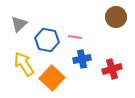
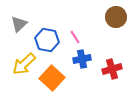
pink line: rotated 48 degrees clockwise
yellow arrow: rotated 100 degrees counterclockwise
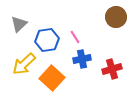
blue hexagon: rotated 20 degrees counterclockwise
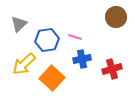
pink line: rotated 40 degrees counterclockwise
